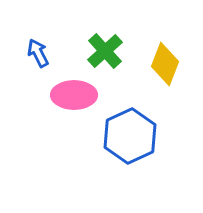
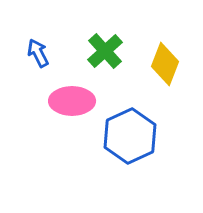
pink ellipse: moved 2 px left, 6 px down
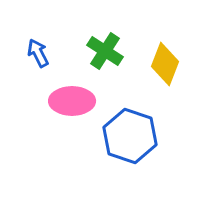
green cross: rotated 15 degrees counterclockwise
blue hexagon: rotated 16 degrees counterclockwise
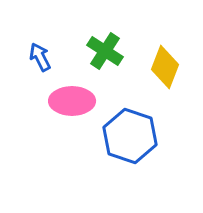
blue arrow: moved 2 px right, 4 px down
yellow diamond: moved 3 px down
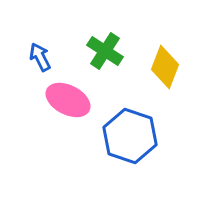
pink ellipse: moved 4 px left, 1 px up; rotated 27 degrees clockwise
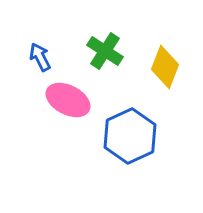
blue hexagon: rotated 16 degrees clockwise
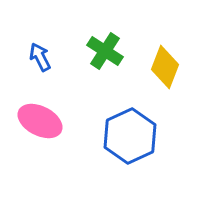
pink ellipse: moved 28 px left, 21 px down
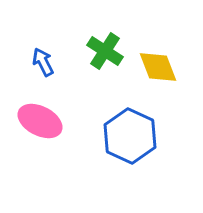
blue arrow: moved 3 px right, 5 px down
yellow diamond: moved 7 px left; rotated 42 degrees counterclockwise
blue hexagon: rotated 10 degrees counterclockwise
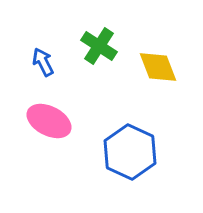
green cross: moved 6 px left, 5 px up
pink ellipse: moved 9 px right
blue hexagon: moved 16 px down
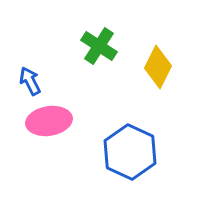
blue arrow: moved 13 px left, 19 px down
yellow diamond: rotated 48 degrees clockwise
pink ellipse: rotated 36 degrees counterclockwise
